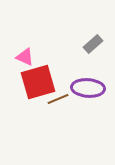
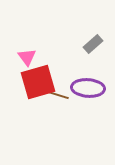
pink triangle: moved 2 px right; rotated 30 degrees clockwise
brown line: moved 4 px up; rotated 40 degrees clockwise
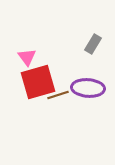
gray rectangle: rotated 18 degrees counterclockwise
brown line: rotated 35 degrees counterclockwise
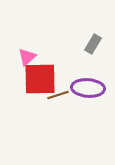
pink triangle: rotated 24 degrees clockwise
red square: moved 2 px right, 3 px up; rotated 15 degrees clockwise
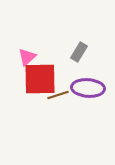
gray rectangle: moved 14 px left, 8 px down
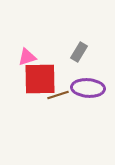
pink triangle: rotated 24 degrees clockwise
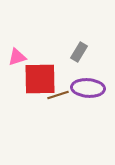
pink triangle: moved 10 px left
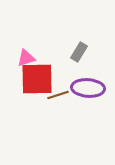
pink triangle: moved 9 px right, 1 px down
red square: moved 3 px left
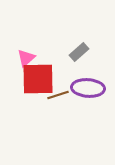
gray rectangle: rotated 18 degrees clockwise
pink triangle: rotated 24 degrees counterclockwise
red square: moved 1 px right
